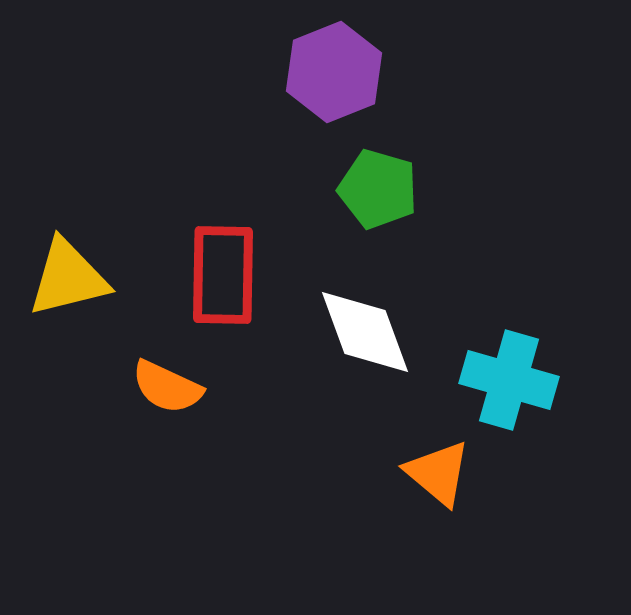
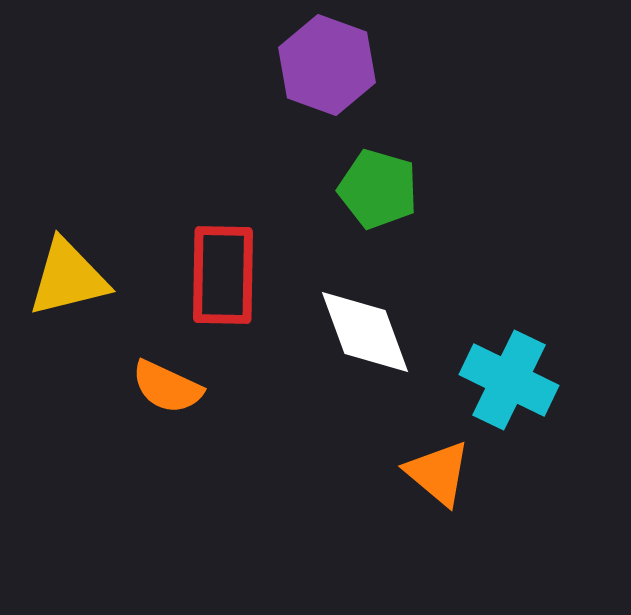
purple hexagon: moved 7 px left, 7 px up; rotated 18 degrees counterclockwise
cyan cross: rotated 10 degrees clockwise
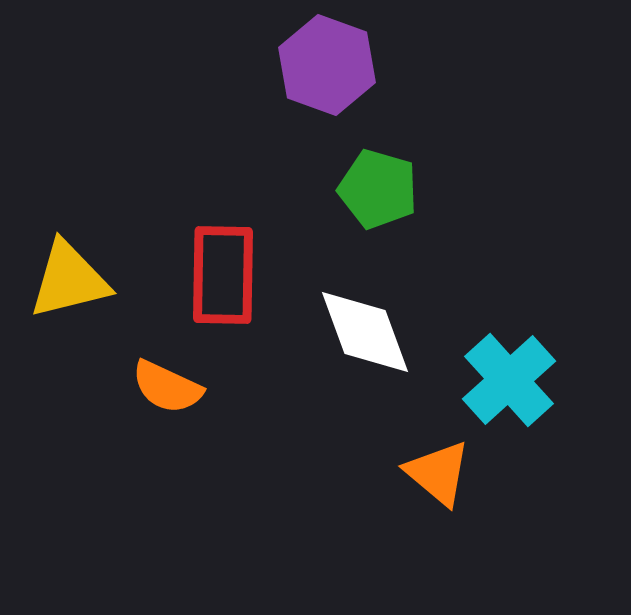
yellow triangle: moved 1 px right, 2 px down
cyan cross: rotated 22 degrees clockwise
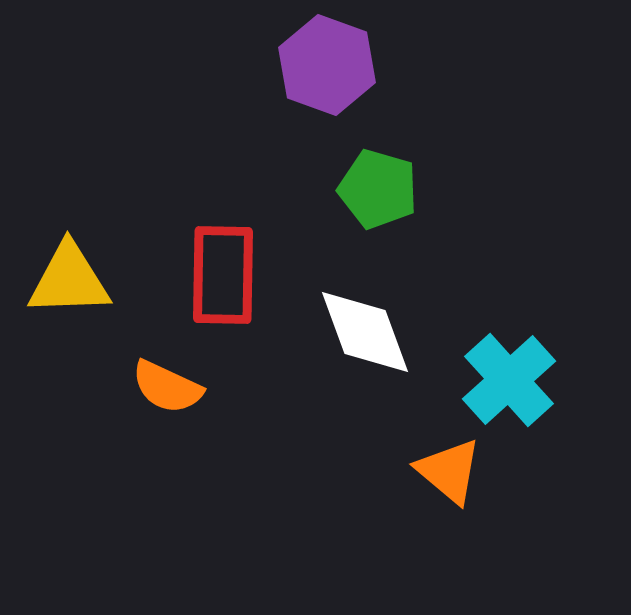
yellow triangle: rotated 12 degrees clockwise
orange triangle: moved 11 px right, 2 px up
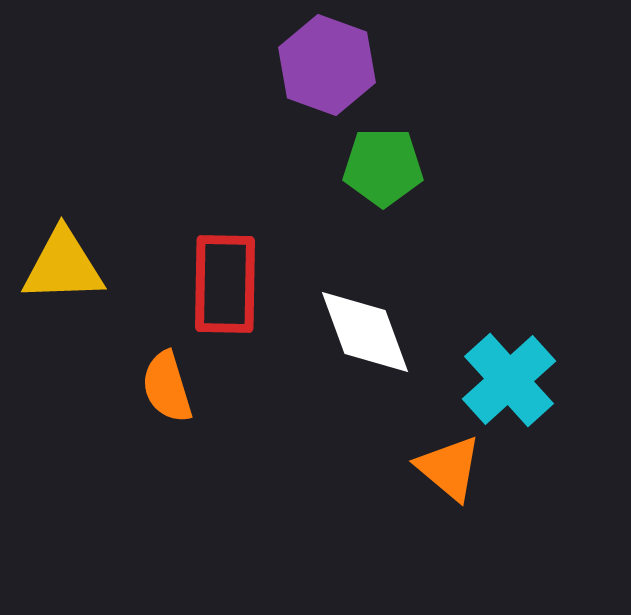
green pentagon: moved 5 px right, 22 px up; rotated 16 degrees counterclockwise
red rectangle: moved 2 px right, 9 px down
yellow triangle: moved 6 px left, 14 px up
orange semicircle: rotated 48 degrees clockwise
orange triangle: moved 3 px up
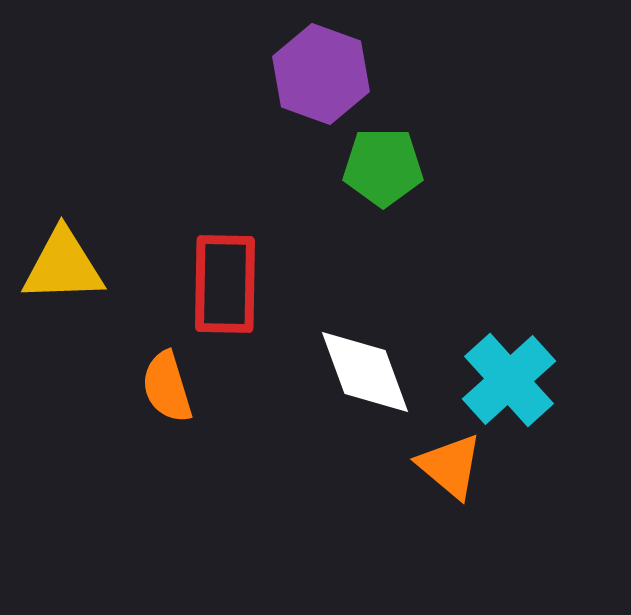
purple hexagon: moved 6 px left, 9 px down
white diamond: moved 40 px down
orange triangle: moved 1 px right, 2 px up
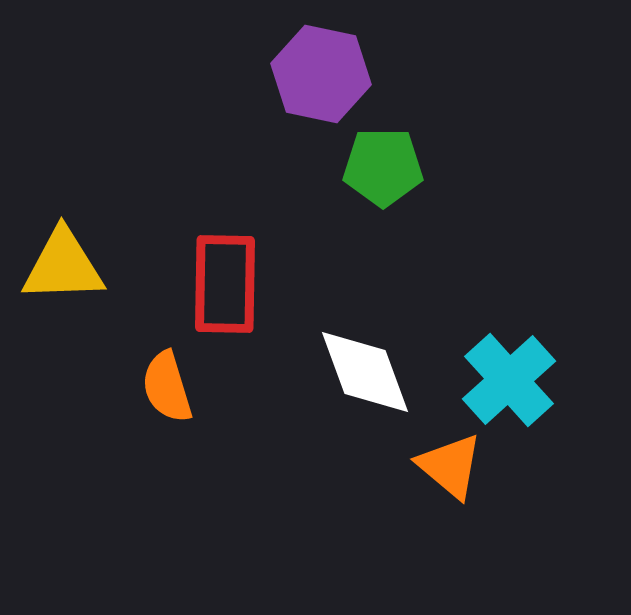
purple hexagon: rotated 8 degrees counterclockwise
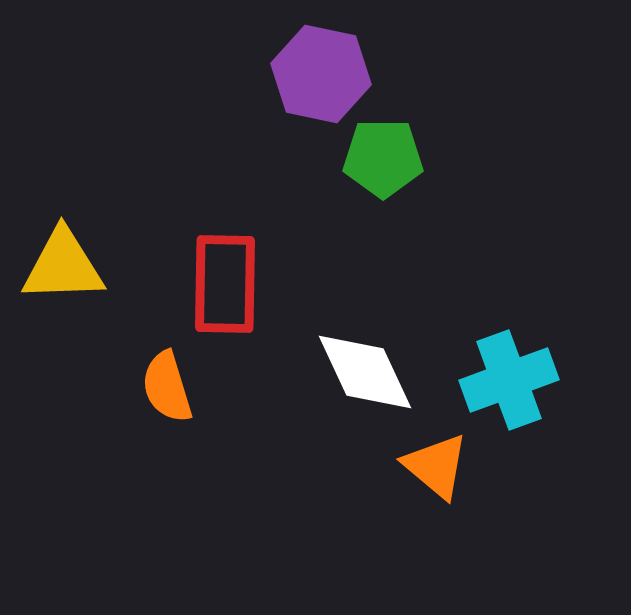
green pentagon: moved 9 px up
white diamond: rotated 5 degrees counterclockwise
cyan cross: rotated 22 degrees clockwise
orange triangle: moved 14 px left
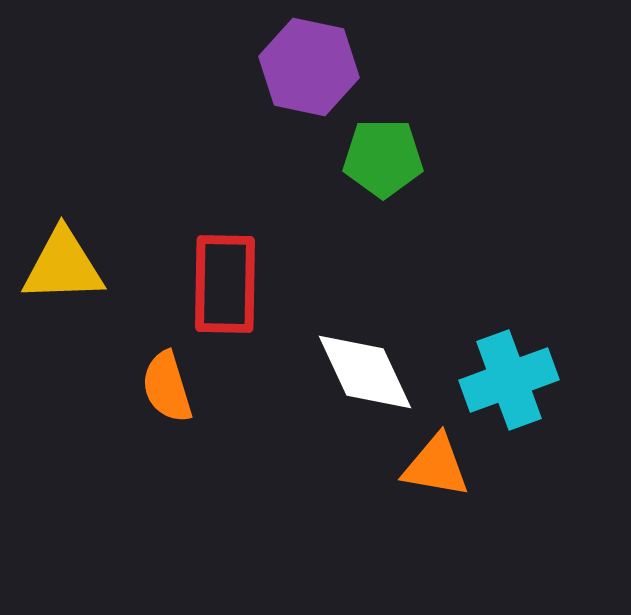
purple hexagon: moved 12 px left, 7 px up
orange triangle: rotated 30 degrees counterclockwise
